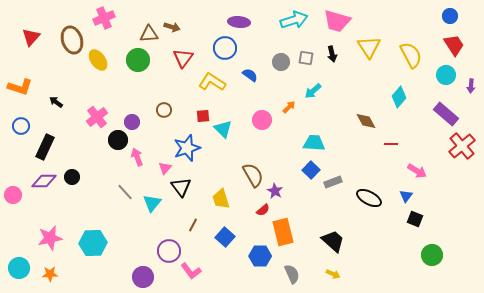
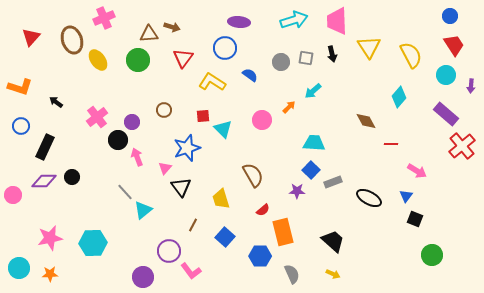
pink trapezoid at (337, 21): rotated 72 degrees clockwise
purple star at (275, 191): moved 22 px right; rotated 28 degrees counterclockwise
cyan triangle at (152, 203): moved 9 px left, 7 px down; rotated 12 degrees clockwise
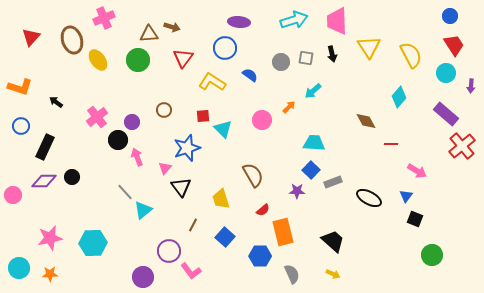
cyan circle at (446, 75): moved 2 px up
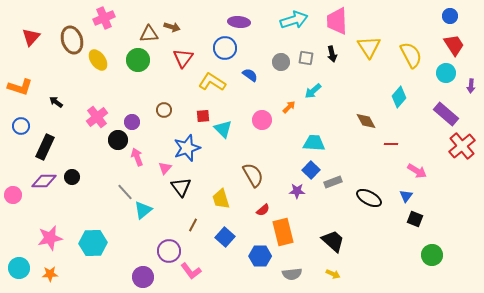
gray semicircle at (292, 274): rotated 108 degrees clockwise
